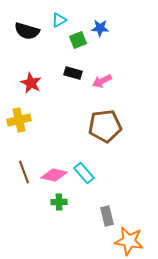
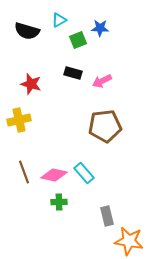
red star: moved 1 px down; rotated 10 degrees counterclockwise
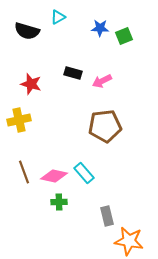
cyan triangle: moved 1 px left, 3 px up
green square: moved 46 px right, 4 px up
pink diamond: moved 1 px down
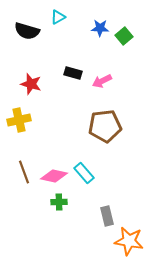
green square: rotated 18 degrees counterclockwise
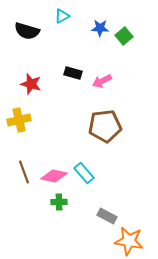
cyan triangle: moved 4 px right, 1 px up
gray rectangle: rotated 48 degrees counterclockwise
